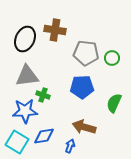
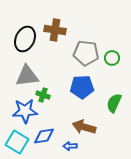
blue arrow: rotated 112 degrees counterclockwise
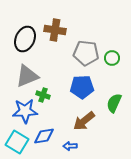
gray triangle: rotated 15 degrees counterclockwise
brown arrow: moved 6 px up; rotated 55 degrees counterclockwise
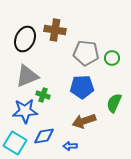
brown arrow: rotated 20 degrees clockwise
cyan square: moved 2 px left, 1 px down
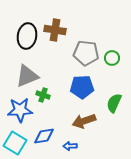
black ellipse: moved 2 px right, 3 px up; rotated 15 degrees counterclockwise
blue star: moved 5 px left, 1 px up
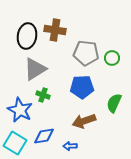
gray triangle: moved 8 px right, 7 px up; rotated 10 degrees counterclockwise
blue star: rotated 30 degrees clockwise
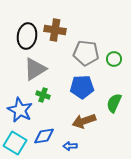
green circle: moved 2 px right, 1 px down
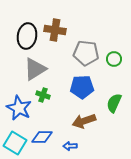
blue star: moved 1 px left, 2 px up
blue diamond: moved 2 px left, 1 px down; rotated 10 degrees clockwise
